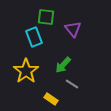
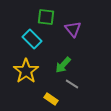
cyan rectangle: moved 2 px left, 2 px down; rotated 24 degrees counterclockwise
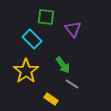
green arrow: rotated 78 degrees counterclockwise
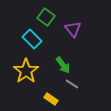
green square: rotated 30 degrees clockwise
